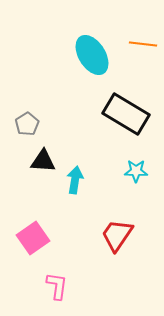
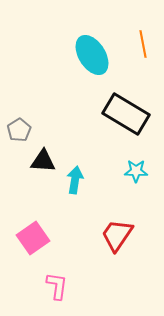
orange line: rotated 72 degrees clockwise
gray pentagon: moved 8 px left, 6 px down
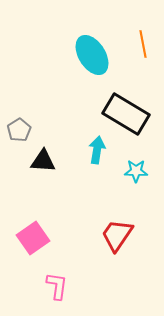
cyan arrow: moved 22 px right, 30 px up
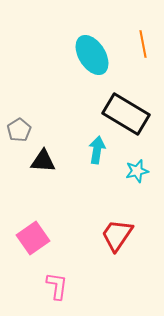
cyan star: moved 1 px right; rotated 15 degrees counterclockwise
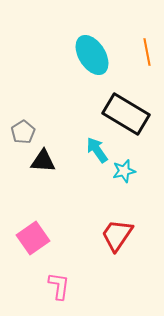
orange line: moved 4 px right, 8 px down
gray pentagon: moved 4 px right, 2 px down
cyan arrow: rotated 44 degrees counterclockwise
cyan star: moved 13 px left
pink L-shape: moved 2 px right
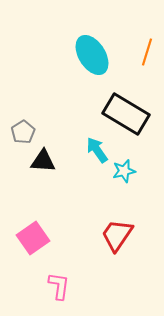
orange line: rotated 28 degrees clockwise
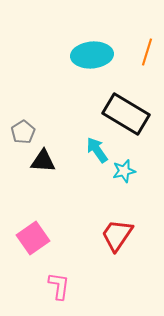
cyan ellipse: rotated 63 degrees counterclockwise
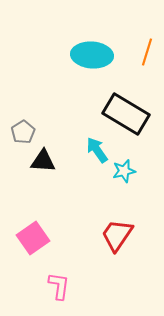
cyan ellipse: rotated 9 degrees clockwise
